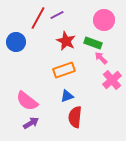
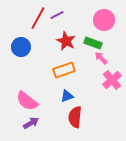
blue circle: moved 5 px right, 5 px down
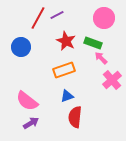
pink circle: moved 2 px up
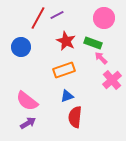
purple arrow: moved 3 px left
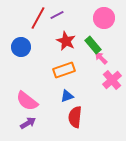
green rectangle: moved 2 px down; rotated 30 degrees clockwise
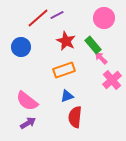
red line: rotated 20 degrees clockwise
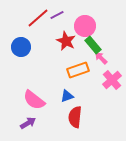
pink circle: moved 19 px left, 8 px down
orange rectangle: moved 14 px right
pink semicircle: moved 7 px right, 1 px up
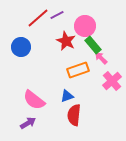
pink cross: moved 1 px down
red semicircle: moved 1 px left, 2 px up
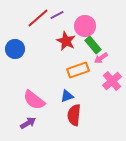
blue circle: moved 6 px left, 2 px down
pink arrow: rotated 80 degrees counterclockwise
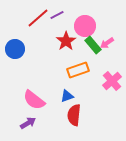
red star: rotated 12 degrees clockwise
pink arrow: moved 6 px right, 15 px up
